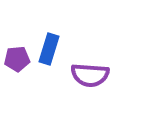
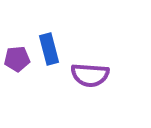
blue rectangle: rotated 32 degrees counterclockwise
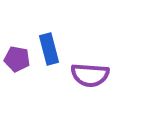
purple pentagon: rotated 15 degrees clockwise
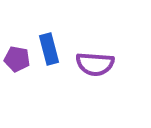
purple semicircle: moved 5 px right, 11 px up
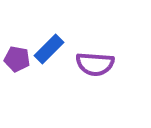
blue rectangle: rotated 60 degrees clockwise
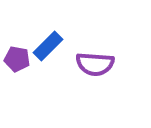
blue rectangle: moved 1 px left, 3 px up
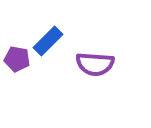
blue rectangle: moved 5 px up
